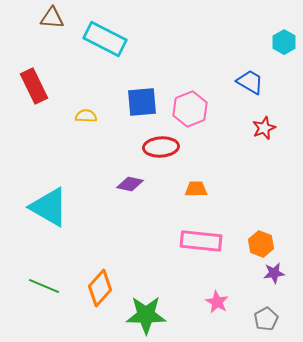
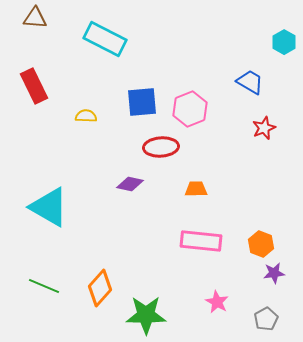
brown triangle: moved 17 px left
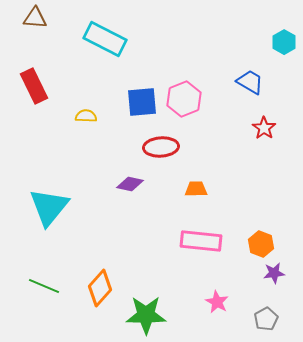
pink hexagon: moved 6 px left, 10 px up
red star: rotated 15 degrees counterclockwise
cyan triangle: rotated 39 degrees clockwise
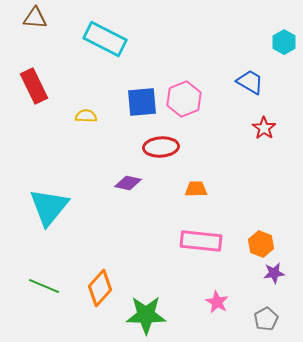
purple diamond: moved 2 px left, 1 px up
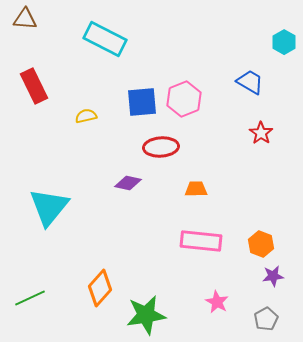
brown triangle: moved 10 px left, 1 px down
yellow semicircle: rotated 15 degrees counterclockwise
red star: moved 3 px left, 5 px down
purple star: moved 1 px left, 3 px down
green line: moved 14 px left, 12 px down; rotated 48 degrees counterclockwise
green star: rotated 9 degrees counterclockwise
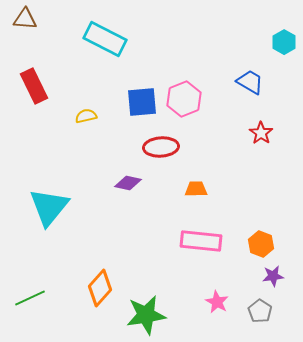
gray pentagon: moved 6 px left, 8 px up; rotated 10 degrees counterclockwise
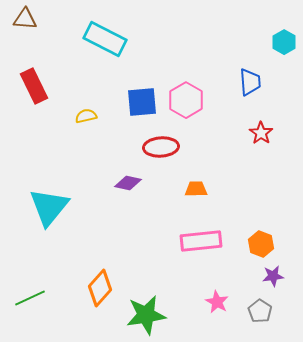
blue trapezoid: rotated 56 degrees clockwise
pink hexagon: moved 2 px right, 1 px down; rotated 8 degrees counterclockwise
pink rectangle: rotated 12 degrees counterclockwise
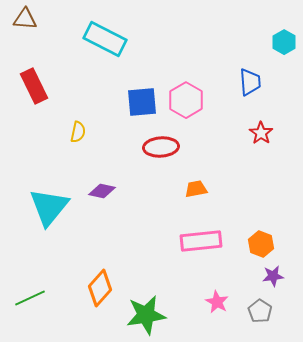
yellow semicircle: moved 8 px left, 16 px down; rotated 115 degrees clockwise
purple diamond: moved 26 px left, 8 px down
orange trapezoid: rotated 10 degrees counterclockwise
